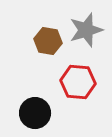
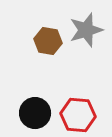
red hexagon: moved 33 px down
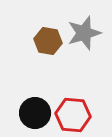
gray star: moved 2 px left, 3 px down
red hexagon: moved 5 px left
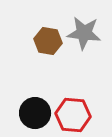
gray star: rotated 24 degrees clockwise
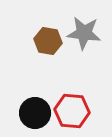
red hexagon: moved 1 px left, 4 px up
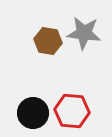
black circle: moved 2 px left
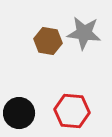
black circle: moved 14 px left
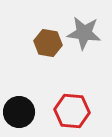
brown hexagon: moved 2 px down
black circle: moved 1 px up
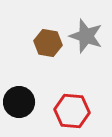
gray star: moved 2 px right, 3 px down; rotated 12 degrees clockwise
black circle: moved 10 px up
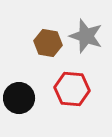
black circle: moved 4 px up
red hexagon: moved 22 px up
